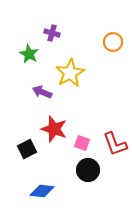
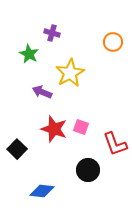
pink square: moved 1 px left, 16 px up
black square: moved 10 px left; rotated 18 degrees counterclockwise
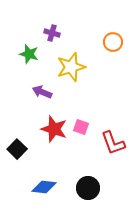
green star: rotated 12 degrees counterclockwise
yellow star: moved 1 px right, 6 px up; rotated 12 degrees clockwise
red L-shape: moved 2 px left, 1 px up
black circle: moved 18 px down
blue diamond: moved 2 px right, 4 px up
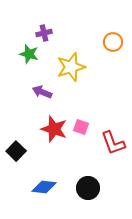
purple cross: moved 8 px left; rotated 28 degrees counterclockwise
black square: moved 1 px left, 2 px down
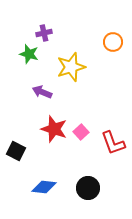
pink square: moved 5 px down; rotated 28 degrees clockwise
black square: rotated 18 degrees counterclockwise
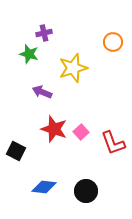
yellow star: moved 2 px right, 1 px down
black circle: moved 2 px left, 3 px down
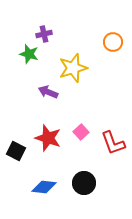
purple cross: moved 1 px down
purple arrow: moved 6 px right
red star: moved 6 px left, 9 px down
black circle: moved 2 px left, 8 px up
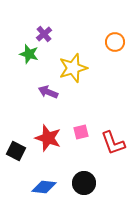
purple cross: rotated 28 degrees counterclockwise
orange circle: moved 2 px right
pink square: rotated 28 degrees clockwise
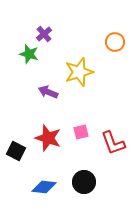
yellow star: moved 6 px right, 4 px down
black circle: moved 1 px up
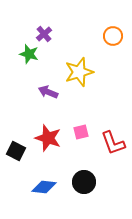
orange circle: moved 2 px left, 6 px up
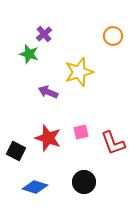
blue diamond: moved 9 px left; rotated 10 degrees clockwise
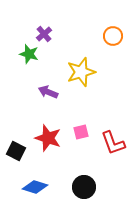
yellow star: moved 2 px right
black circle: moved 5 px down
